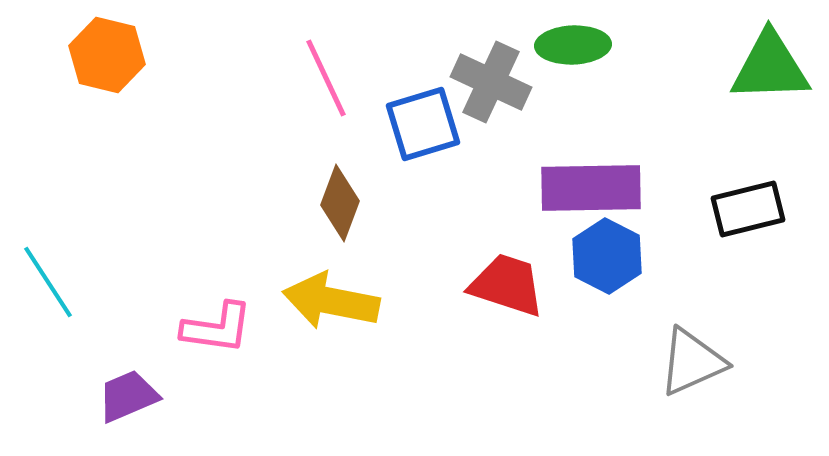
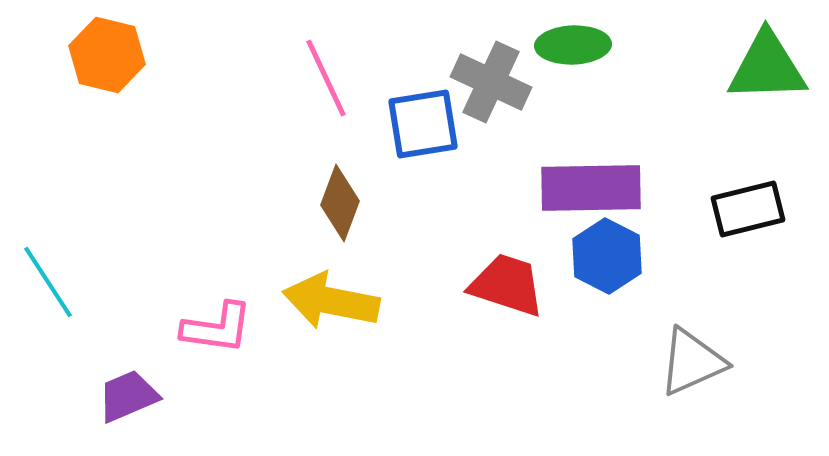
green triangle: moved 3 px left
blue square: rotated 8 degrees clockwise
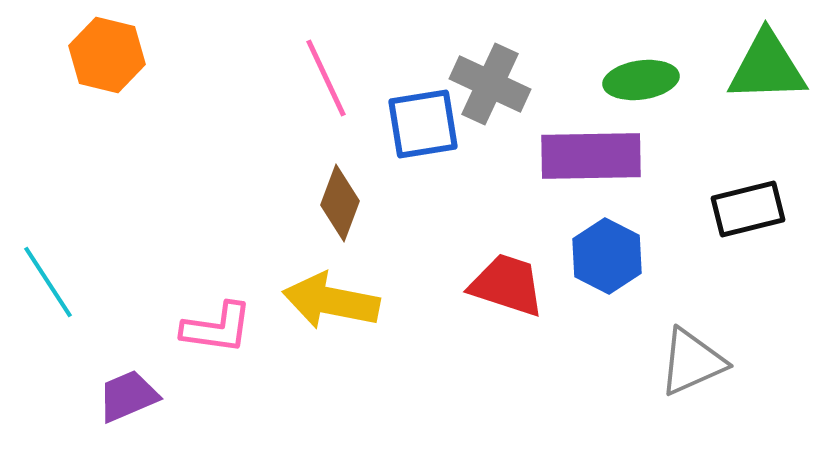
green ellipse: moved 68 px right, 35 px down; rotated 6 degrees counterclockwise
gray cross: moved 1 px left, 2 px down
purple rectangle: moved 32 px up
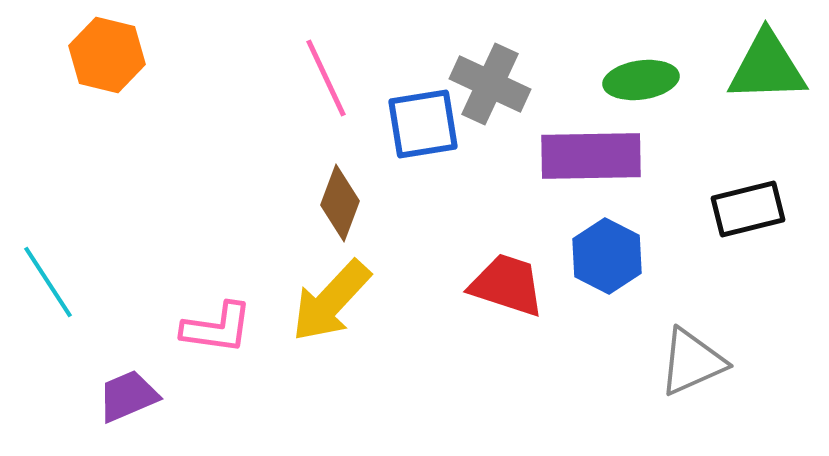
yellow arrow: rotated 58 degrees counterclockwise
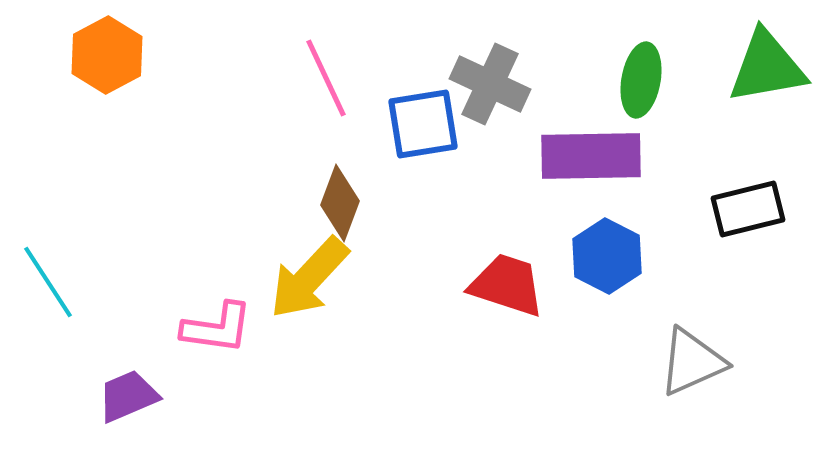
orange hexagon: rotated 18 degrees clockwise
green triangle: rotated 8 degrees counterclockwise
green ellipse: rotated 72 degrees counterclockwise
yellow arrow: moved 22 px left, 23 px up
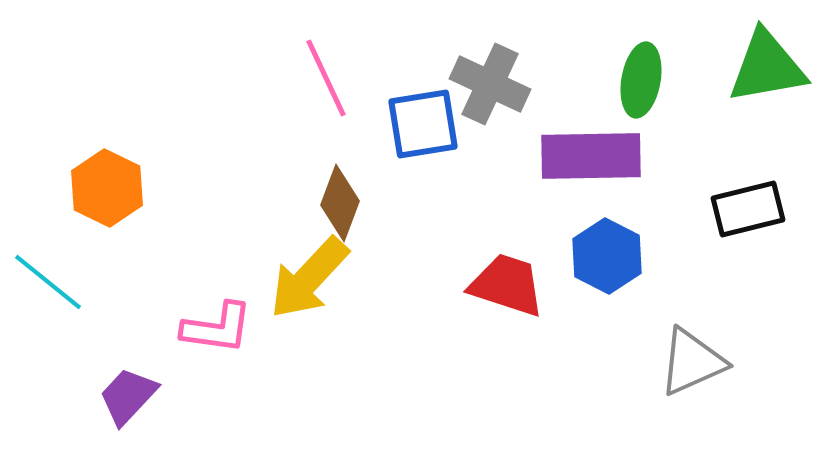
orange hexagon: moved 133 px down; rotated 6 degrees counterclockwise
cyan line: rotated 18 degrees counterclockwise
purple trapezoid: rotated 24 degrees counterclockwise
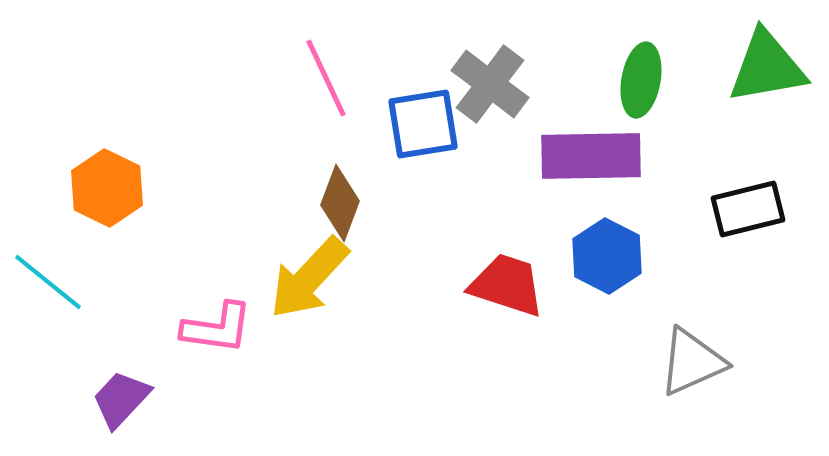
gray cross: rotated 12 degrees clockwise
purple trapezoid: moved 7 px left, 3 px down
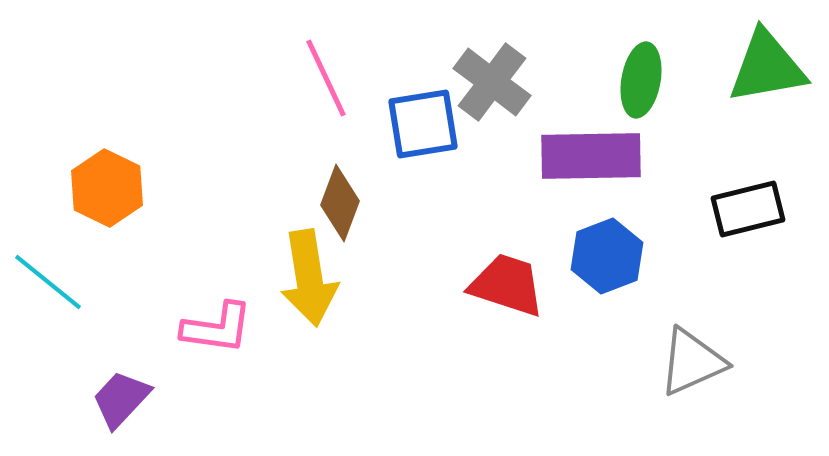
gray cross: moved 2 px right, 2 px up
blue hexagon: rotated 12 degrees clockwise
yellow arrow: rotated 52 degrees counterclockwise
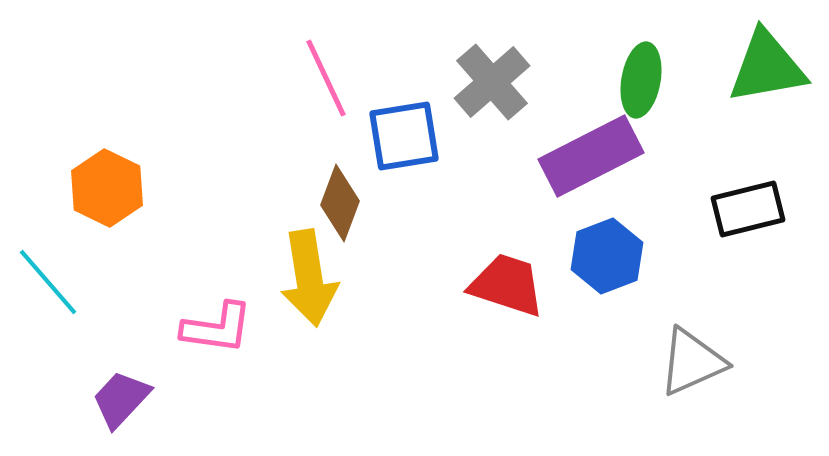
gray cross: rotated 12 degrees clockwise
blue square: moved 19 px left, 12 px down
purple rectangle: rotated 26 degrees counterclockwise
cyan line: rotated 10 degrees clockwise
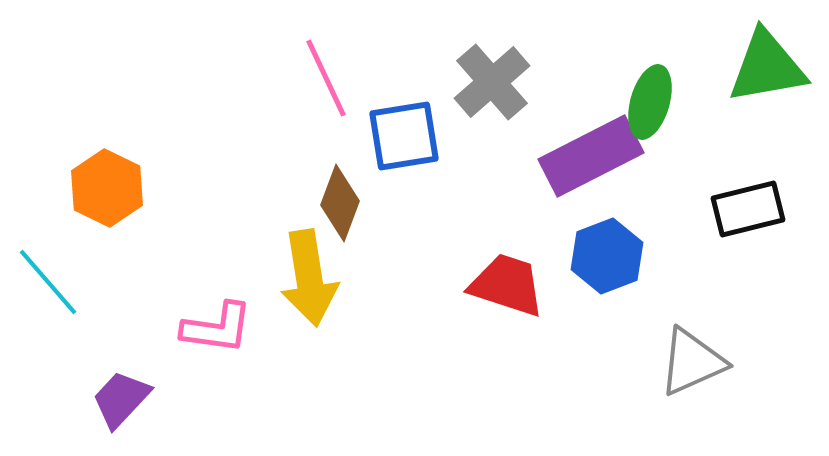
green ellipse: moved 9 px right, 22 px down; rotated 6 degrees clockwise
